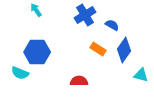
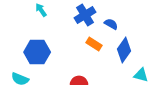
cyan arrow: moved 5 px right
blue semicircle: moved 1 px left, 1 px up
orange rectangle: moved 4 px left, 5 px up
cyan semicircle: moved 6 px down
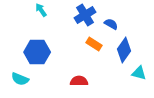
cyan triangle: moved 2 px left, 2 px up
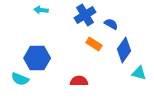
cyan arrow: rotated 48 degrees counterclockwise
blue hexagon: moved 6 px down
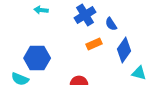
blue semicircle: rotated 152 degrees counterclockwise
orange rectangle: rotated 56 degrees counterclockwise
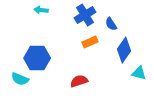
orange rectangle: moved 4 px left, 2 px up
red semicircle: rotated 18 degrees counterclockwise
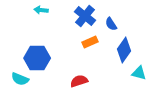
blue cross: moved 1 px down; rotated 20 degrees counterclockwise
